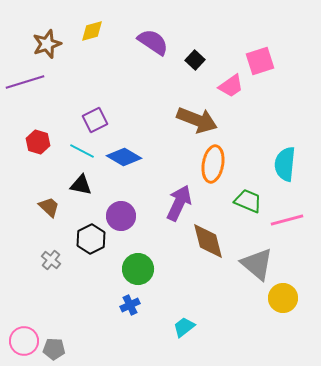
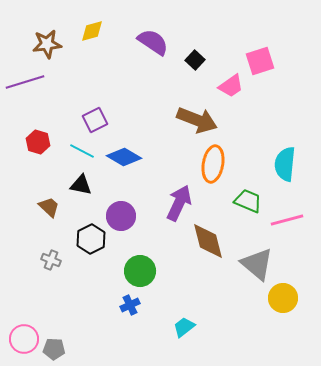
brown star: rotated 12 degrees clockwise
gray cross: rotated 18 degrees counterclockwise
green circle: moved 2 px right, 2 px down
pink circle: moved 2 px up
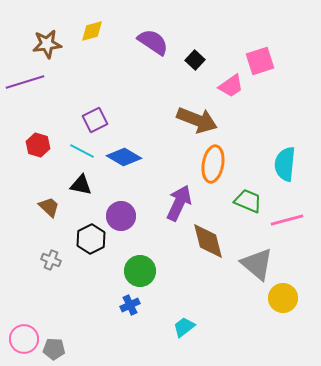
red hexagon: moved 3 px down
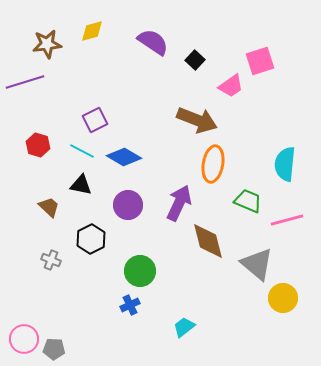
purple circle: moved 7 px right, 11 px up
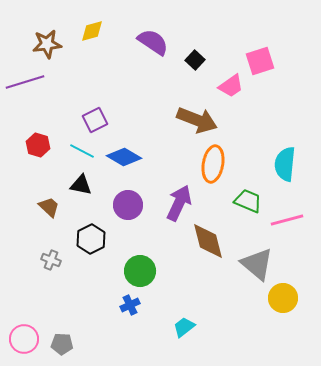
gray pentagon: moved 8 px right, 5 px up
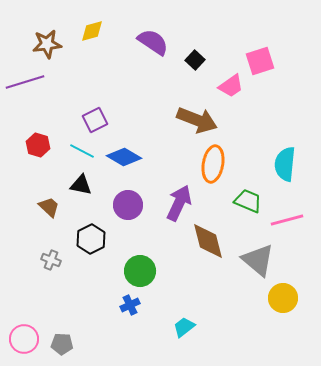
gray triangle: moved 1 px right, 4 px up
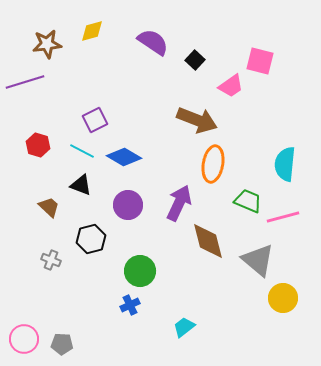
pink square: rotated 32 degrees clockwise
black triangle: rotated 10 degrees clockwise
pink line: moved 4 px left, 3 px up
black hexagon: rotated 12 degrees clockwise
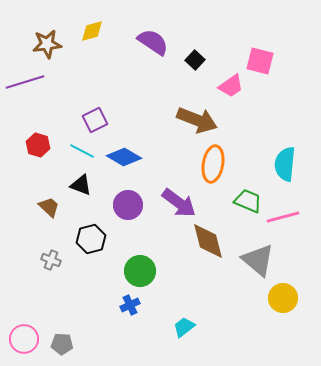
purple arrow: rotated 102 degrees clockwise
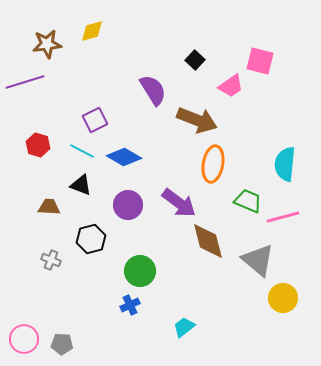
purple semicircle: moved 48 px down; rotated 24 degrees clockwise
brown trapezoid: rotated 40 degrees counterclockwise
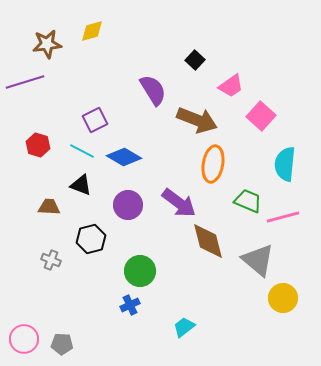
pink square: moved 1 px right, 55 px down; rotated 28 degrees clockwise
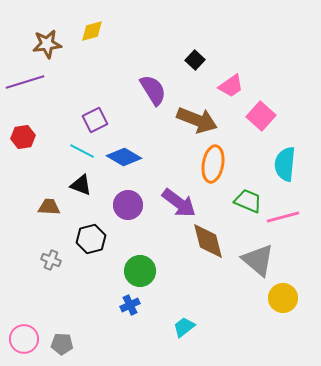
red hexagon: moved 15 px left, 8 px up; rotated 25 degrees counterclockwise
